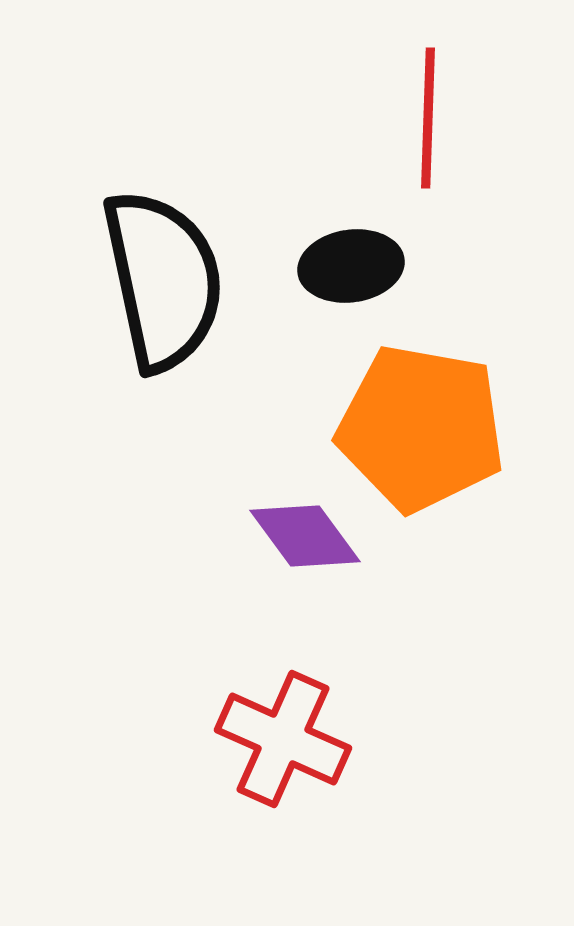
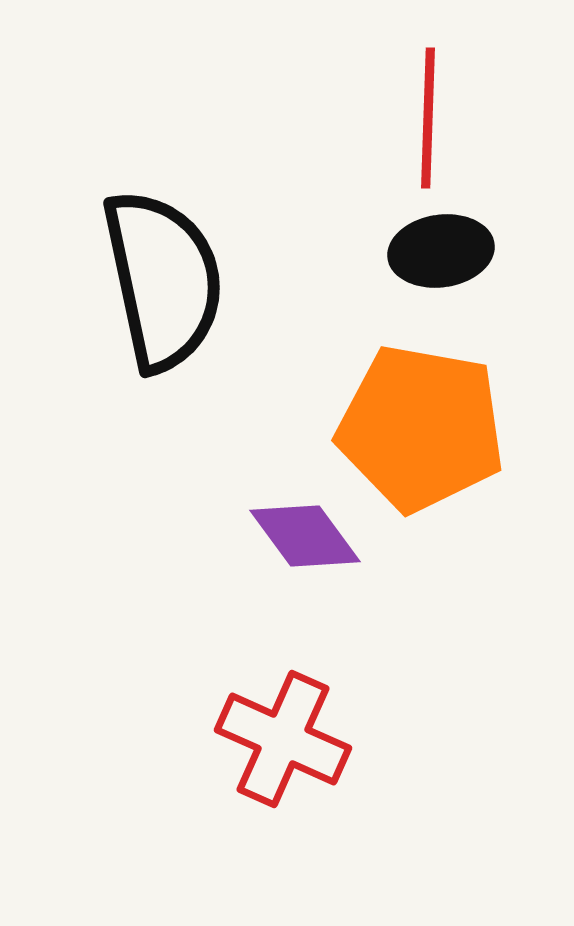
black ellipse: moved 90 px right, 15 px up
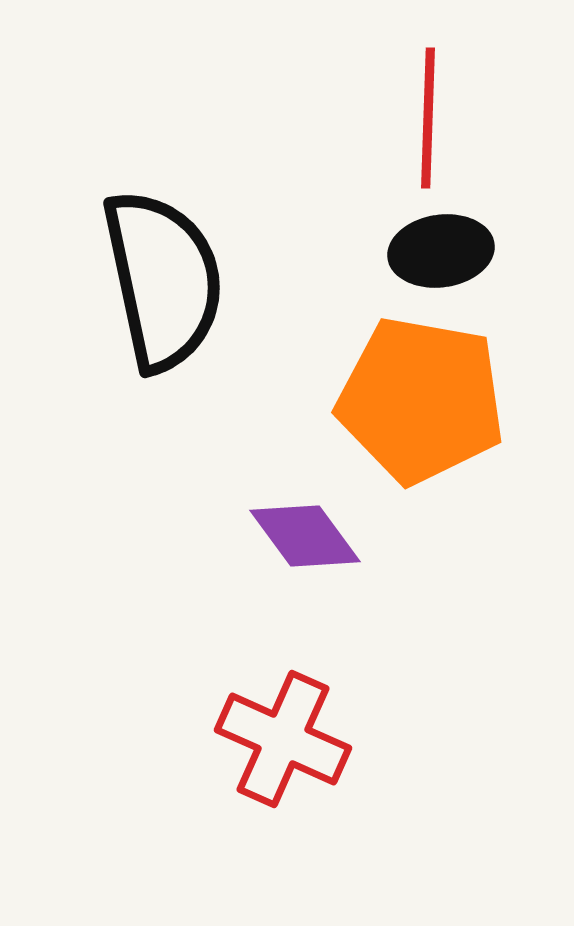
orange pentagon: moved 28 px up
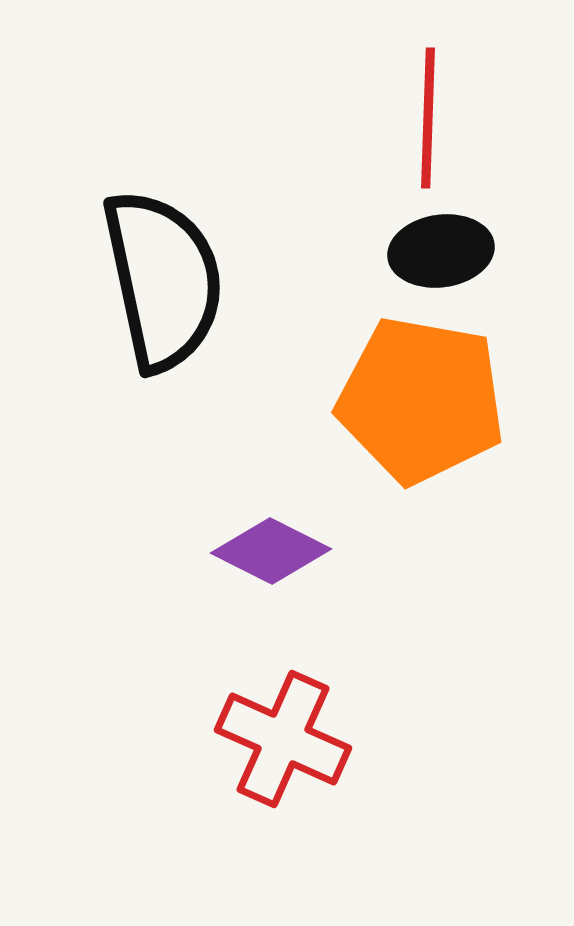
purple diamond: moved 34 px left, 15 px down; rotated 27 degrees counterclockwise
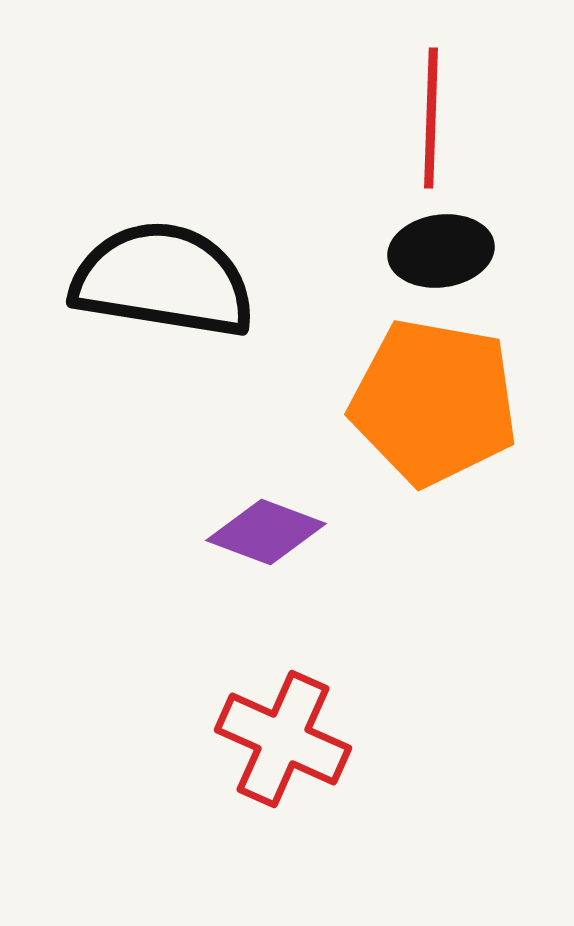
red line: moved 3 px right
black semicircle: rotated 69 degrees counterclockwise
orange pentagon: moved 13 px right, 2 px down
purple diamond: moved 5 px left, 19 px up; rotated 6 degrees counterclockwise
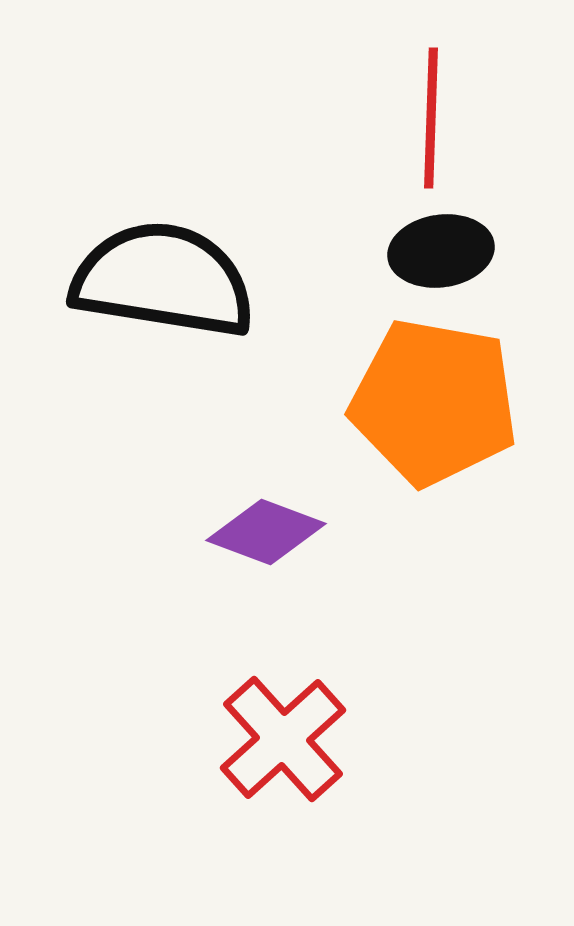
red cross: rotated 24 degrees clockwise
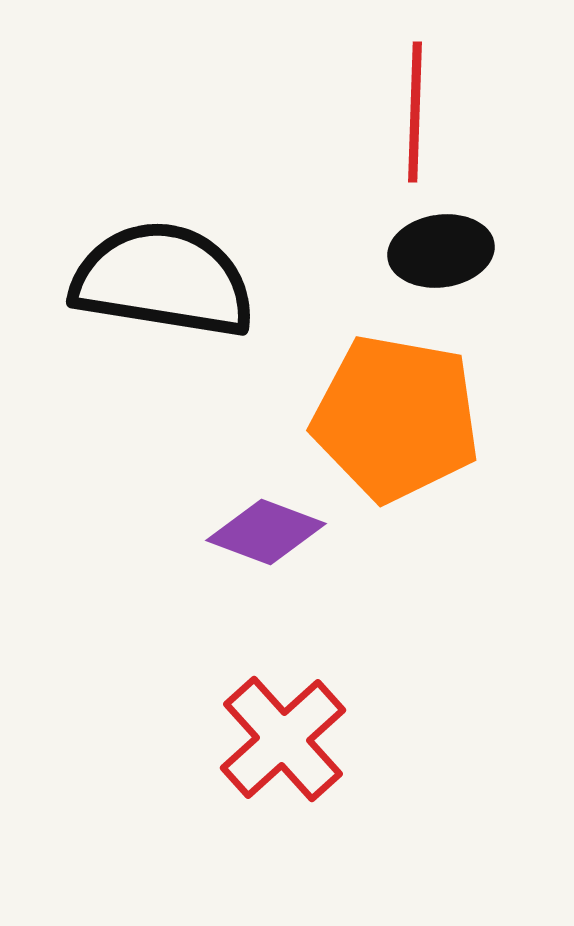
red line: moved 16 px left, 6 px up
orange pentagon: moved 38 px left, 16 px down
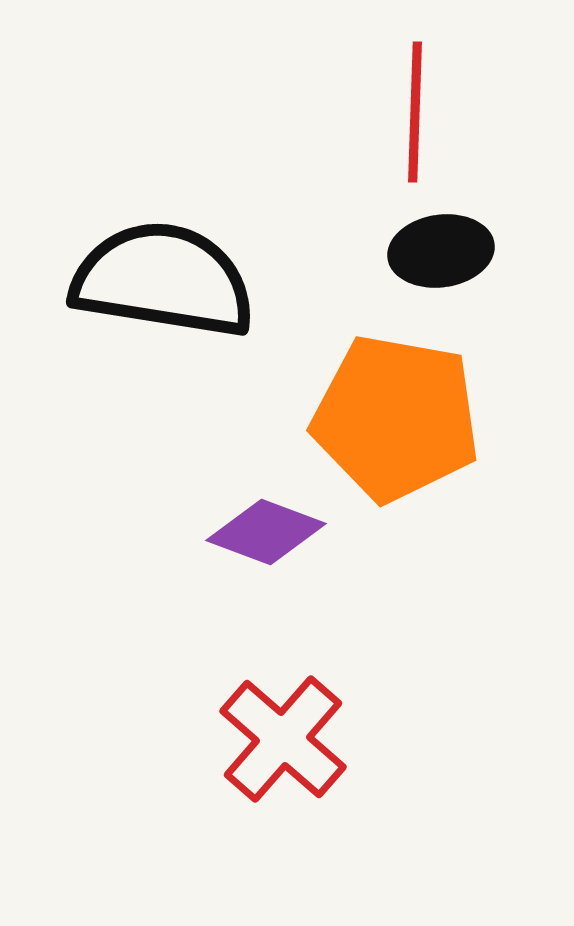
red cross: rotated 7 degrees counterclockwise
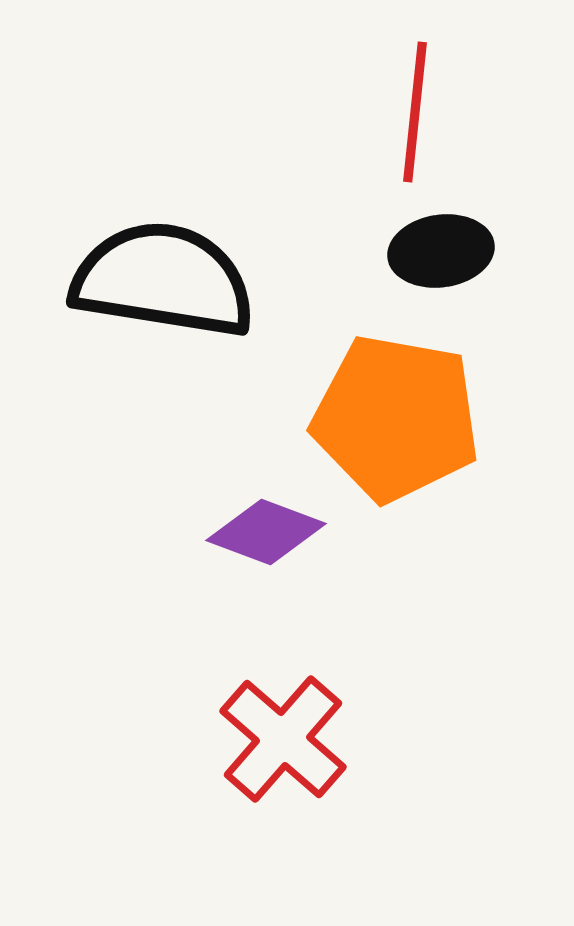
red line: rotated 4 degrees clockwise
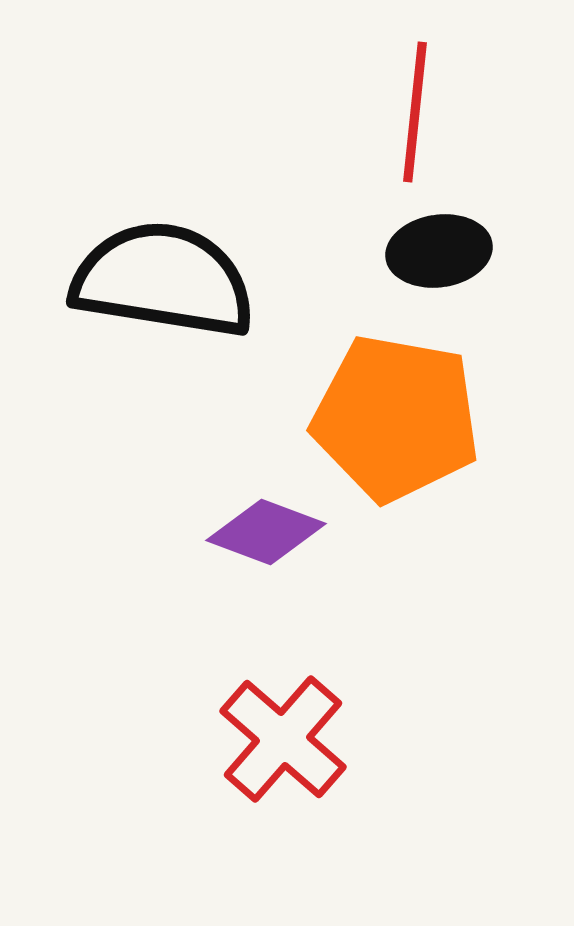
black ellipse: moved 2 px left
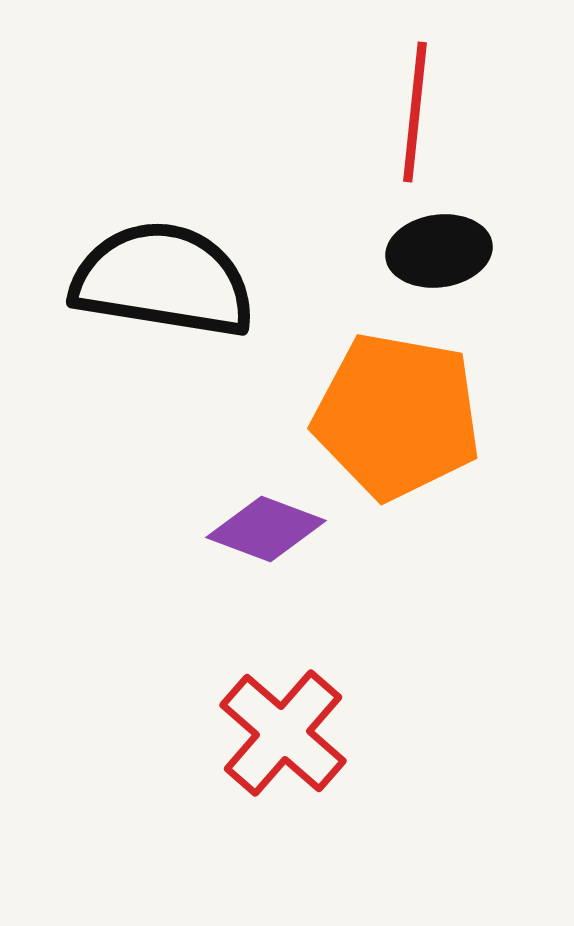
orange pentagon: moved 1 px right, 2 px up
purple diamond: moved 3 px up
red cross: moved 6 px up
